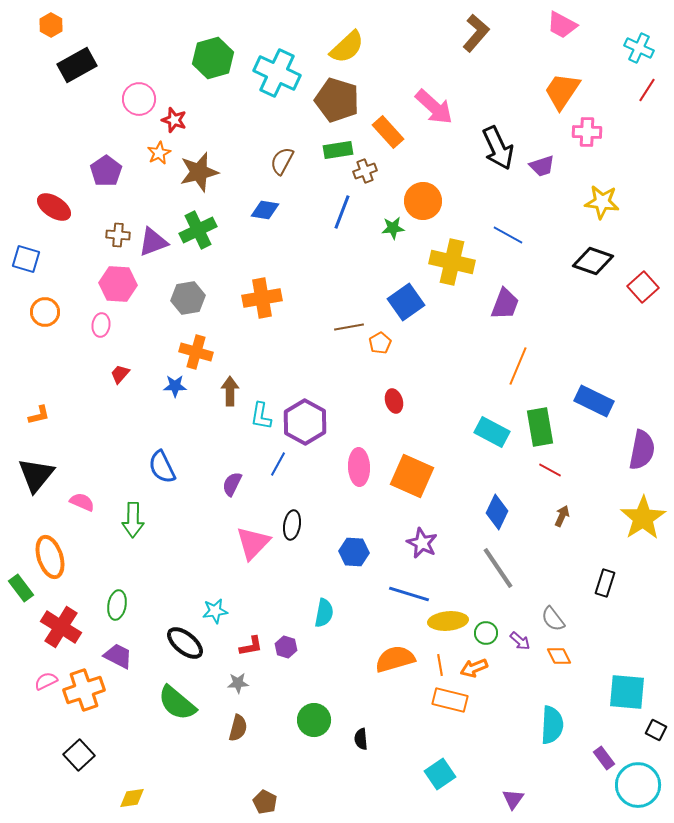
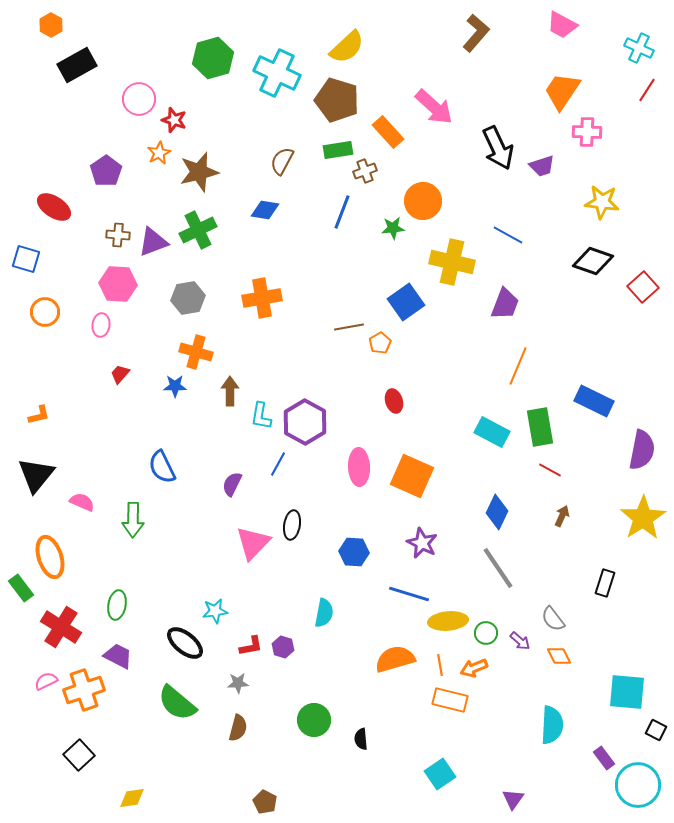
purple hexagon at (286, 647): moved 3 px left
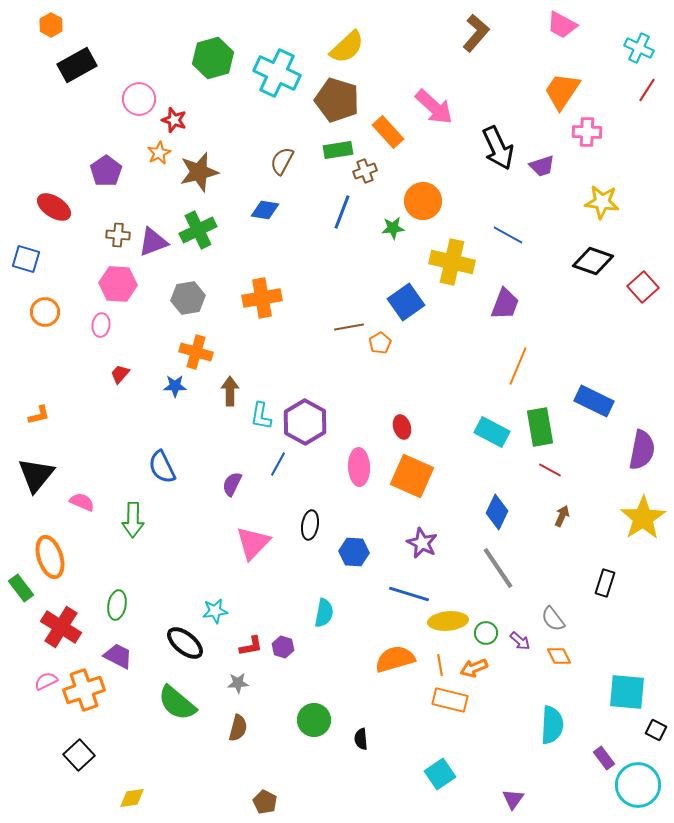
red ellipse at (394, 401): moved 8 px right, 26 px down
black ellipse at (292, 525): moved 18 px right
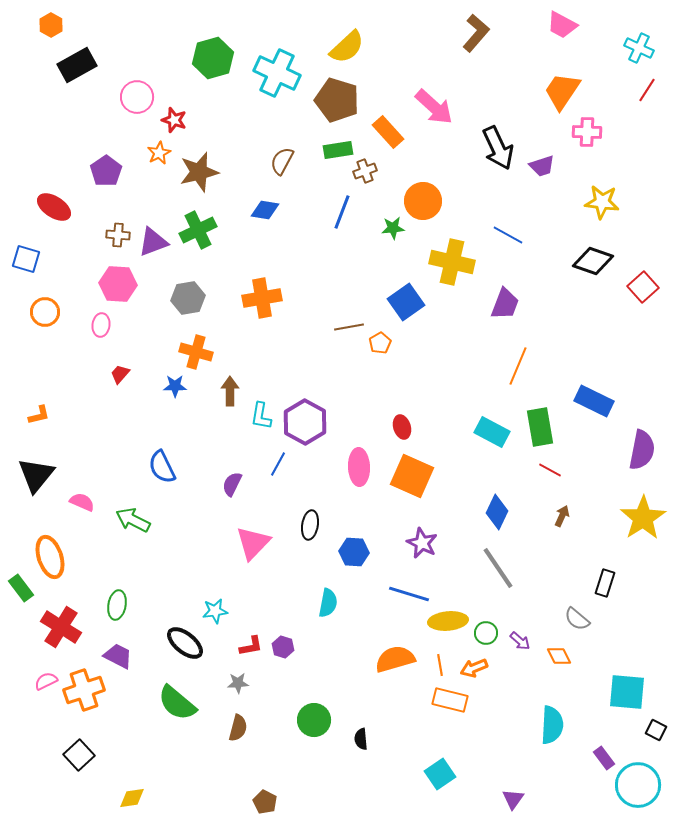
pink circle at (139, 99): moved 2 px left, 2 px up
green arrow at (133, 520): rotated 116 degrees clockwise
cyan semicircle at (324, 613): moved 4 px right, 10 px up
gray semicircle at (553, 619): moved 24 px right; rotated 12 degrees counterclockwise
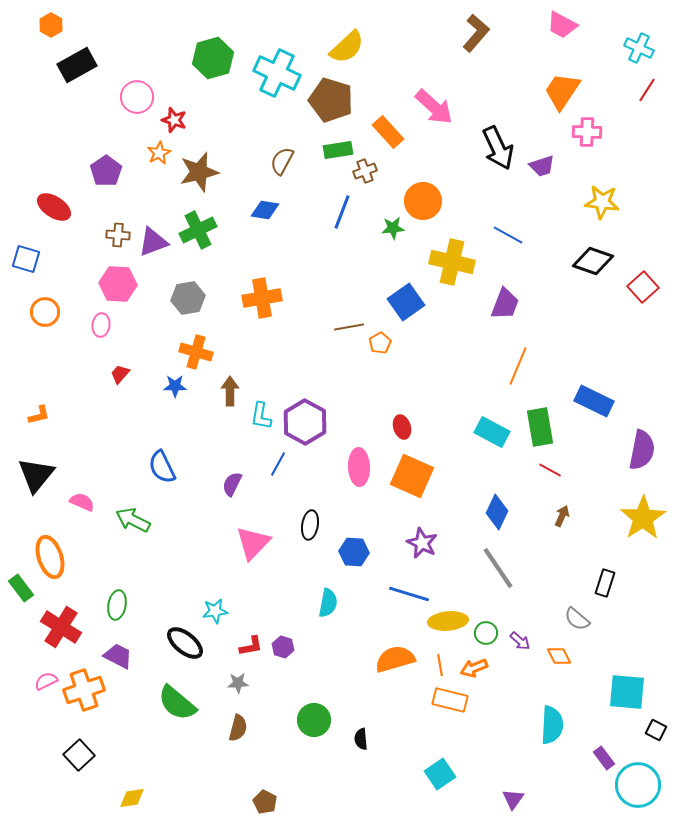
brown pentagon at (337, 100): moved 6 px left
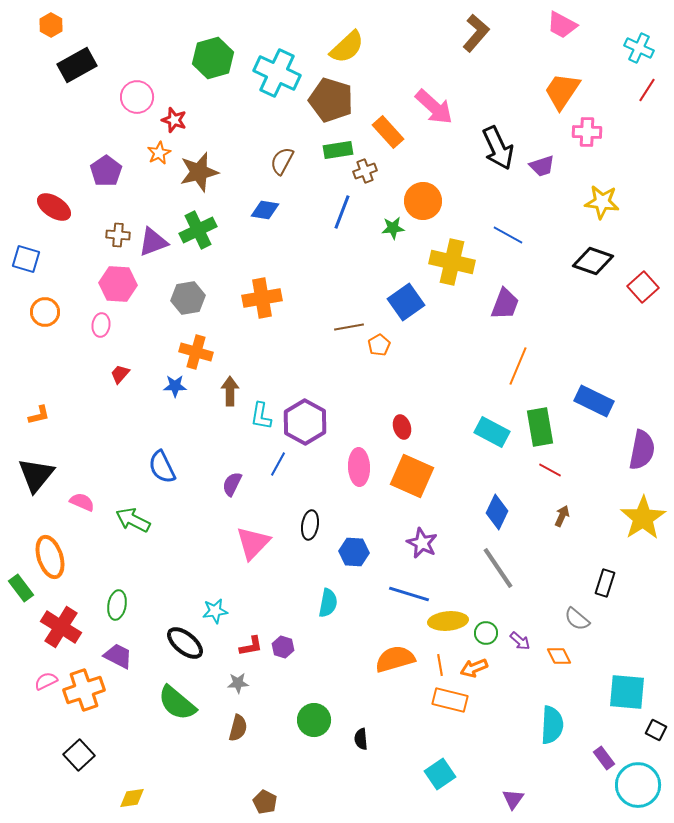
orange pentagon at (380, 343): moved 1 px left, 2 px down
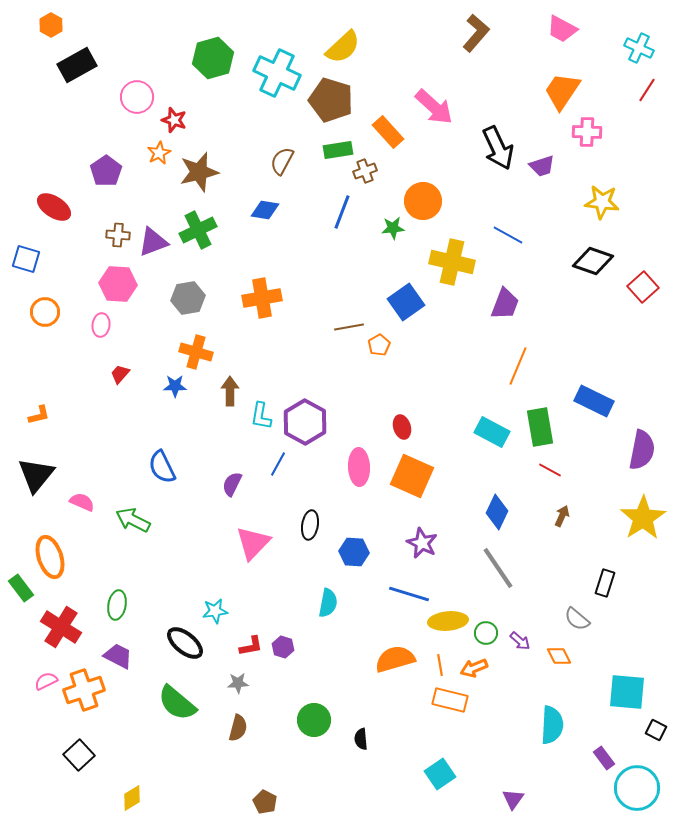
pink trapezoid at (562, 25): moved 4 px down
yellow semicircle at (347, 47): moved 4 px left
cyan circle at (638, 785): moved 1 px left, 3 px down
yellow diamond at (132, 798): rotated 24 degrees counterclockwise
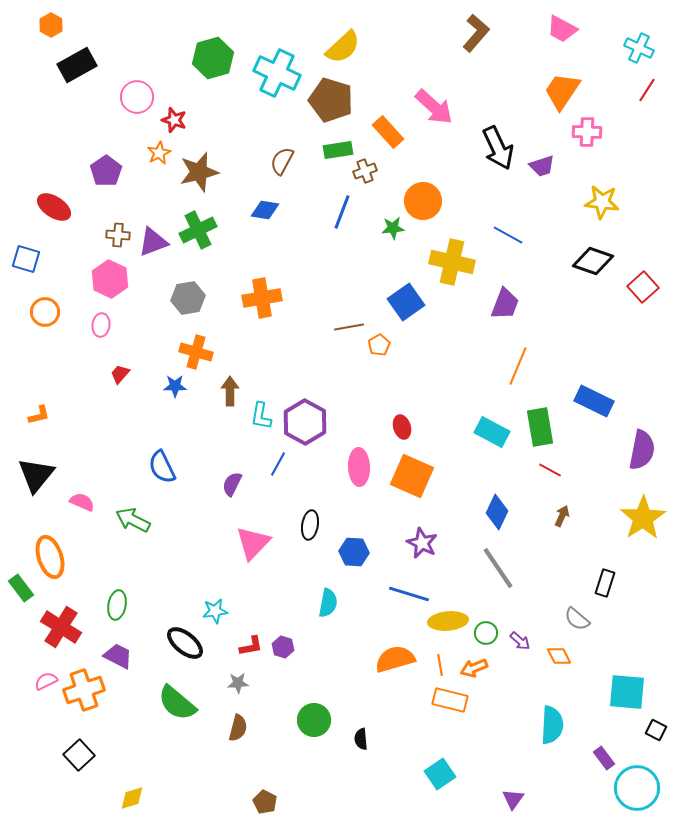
pink hexagon at (118, 284): moved 8 px left, 5 px up; rotated 21 degrees clockwise
yellow diamond at (132, 798): rotated 16 degrees clockwise
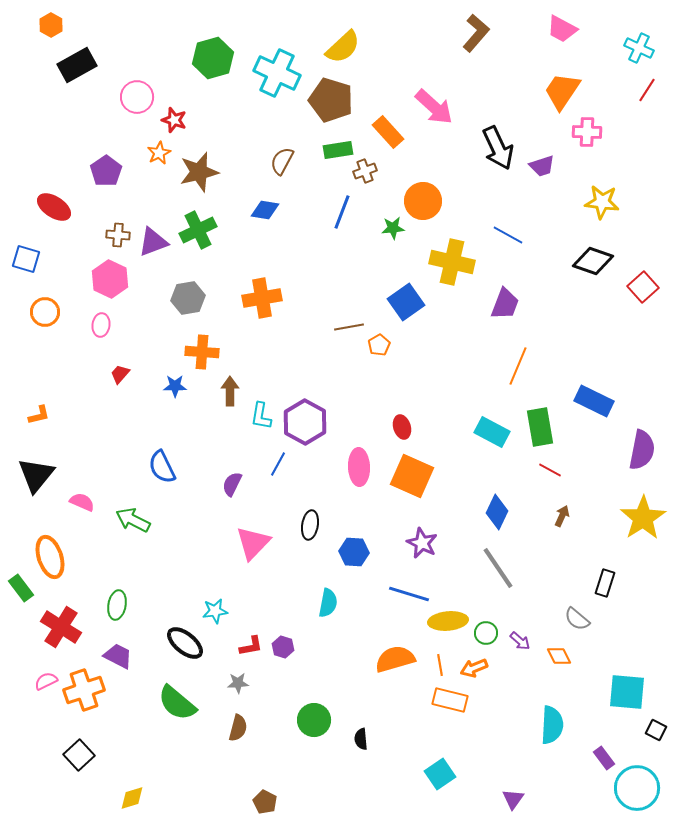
orange cross at (196, 352): moved 6 px right; rotated 12 degrees counterclockwise
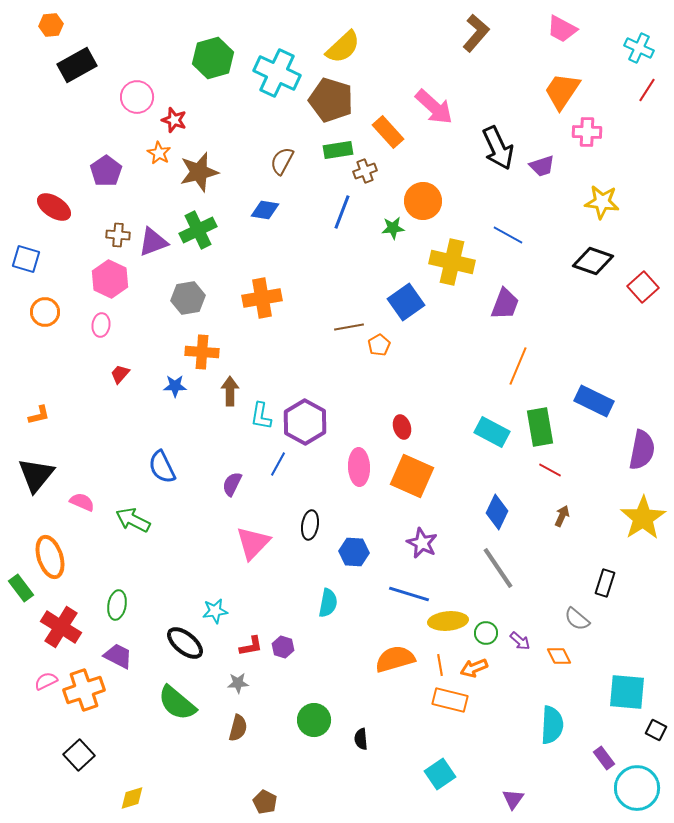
orange hexagon at (51, 25): rotated 25 degrees clockwise
orange star at (159, 153): rotated 15 degrees counterclockwise
